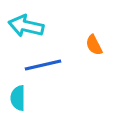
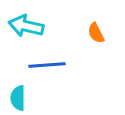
orange semicircle: moved 2 px right, 12 px up
blue line: moved 4 px right; rotated 9 degrees clockwise
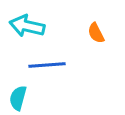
cyan arrow: moved 1 px right
cyan semicircle: rotated 15 degrees clockwise
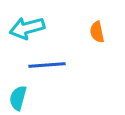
cyan arrow: moved 2 px down; rotated 28 degrees counterclockwise
orange semicircle: moved 1 px right, 1 px up; rotated 15 degrees clockwise
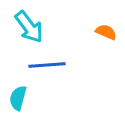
cyan arrow: moved 2 px right, 1 px up; rotated 112 degrees counterclockwise
orange semicircle: moved 9 px right; rotated 125 degrees clockwise
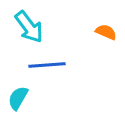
cyan semicircle: rotated 15 degrees clockwise
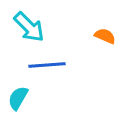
cyan arrow: rotated 8 degrees counterclockwise
orange semicircle: moved 1 px left, 4 px down
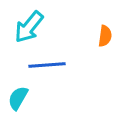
cyan arrow: rotated 84 degrees clockwise
orange semicircle: rotated 75 degrees clockwise
